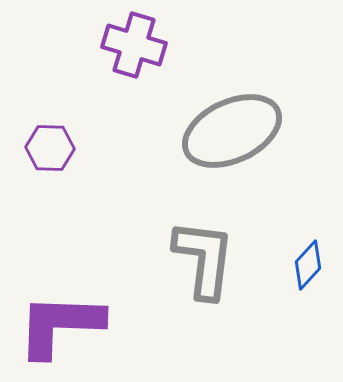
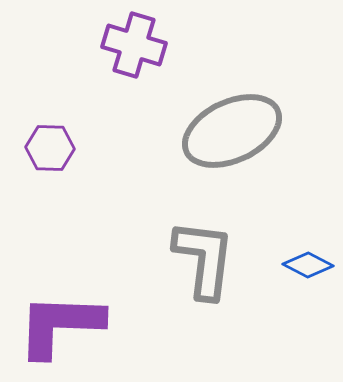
blue diamond: rotated 75 degrees clockwise
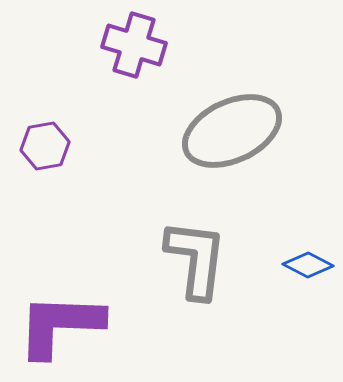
purple hexagon: moved 5 px left, 2 px up; rotated 12 degrees counterclockwise
gray L-shape: moved 8 px left
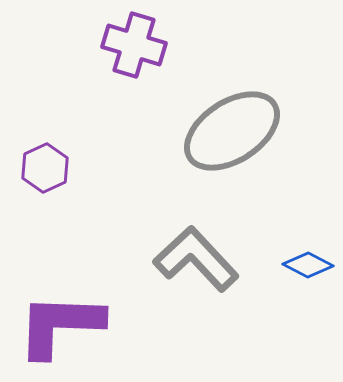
gray ellipse: rotated 8 degrees counterclockwise
purple hexagon: moved 22 px down; rotated 15 degrees counterclockwise
gray L-shape: rotated 50 degrees counterclockwise
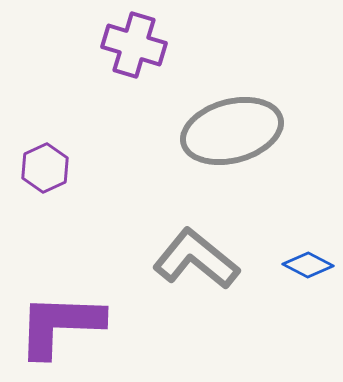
gray ellipse: rotated 18 degrees clockwise
gray L-shape: rotated 8 degrees counterclockwise
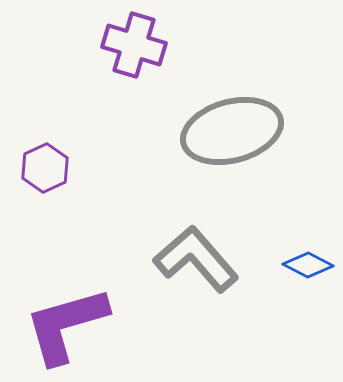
gray L-shape: rotated 10 degrees clockwise
purple L-shape: moved 6 px right; rotated 18 degrees counterclockwise
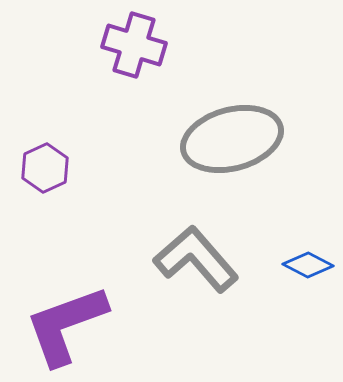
gray ellipse: moved 8 px down
purple L-shape: rotated 4 degrees counterclockwise
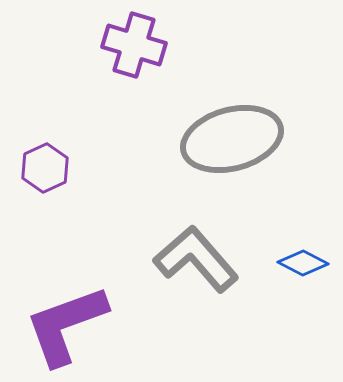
blue diamond: moved 5 px left, 2 px up
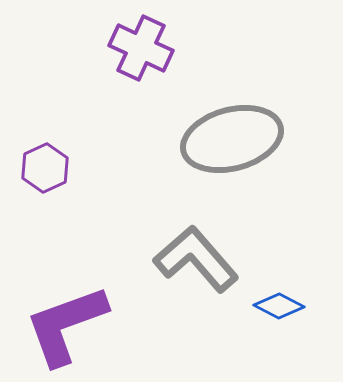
purple cross: moved 7 px right, 3 px down; rotated 8 degrees clockwise
blue diamond: moved 24 px left, 43 px down
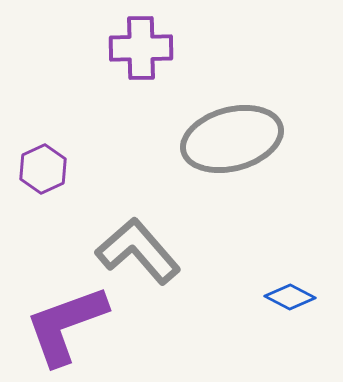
purple cross: rotated 26 degrees counterclockwise
purple hexagon: moved 2 px left, 1 px down
gray L-shape: moved 58 px left, 8 px up
blue diamond: moved 11 px right, 9 px up
